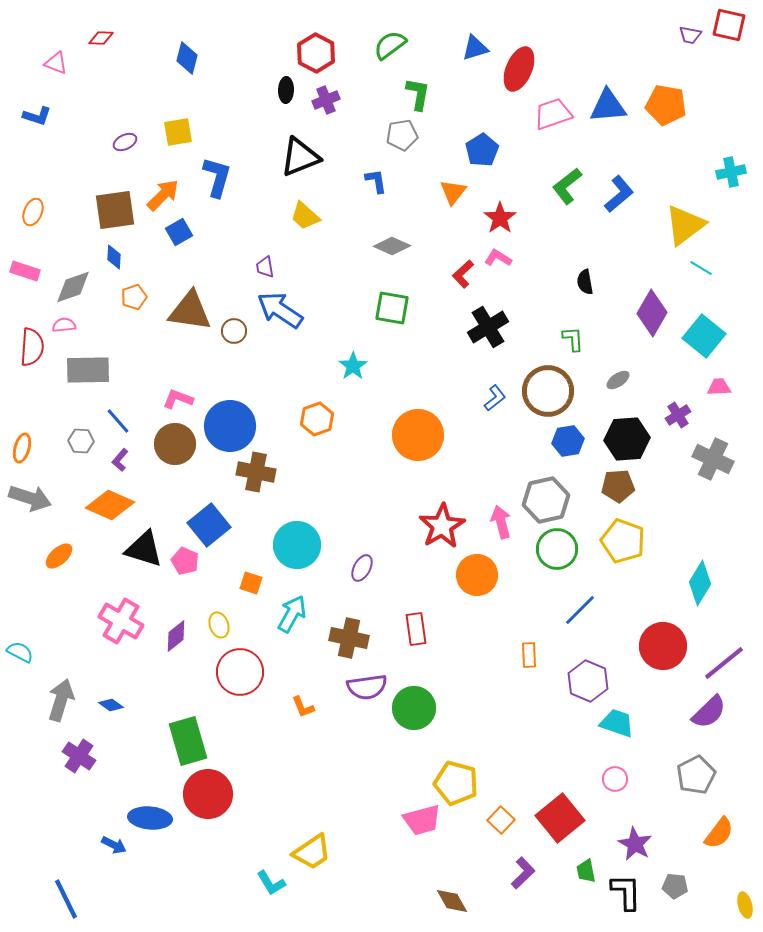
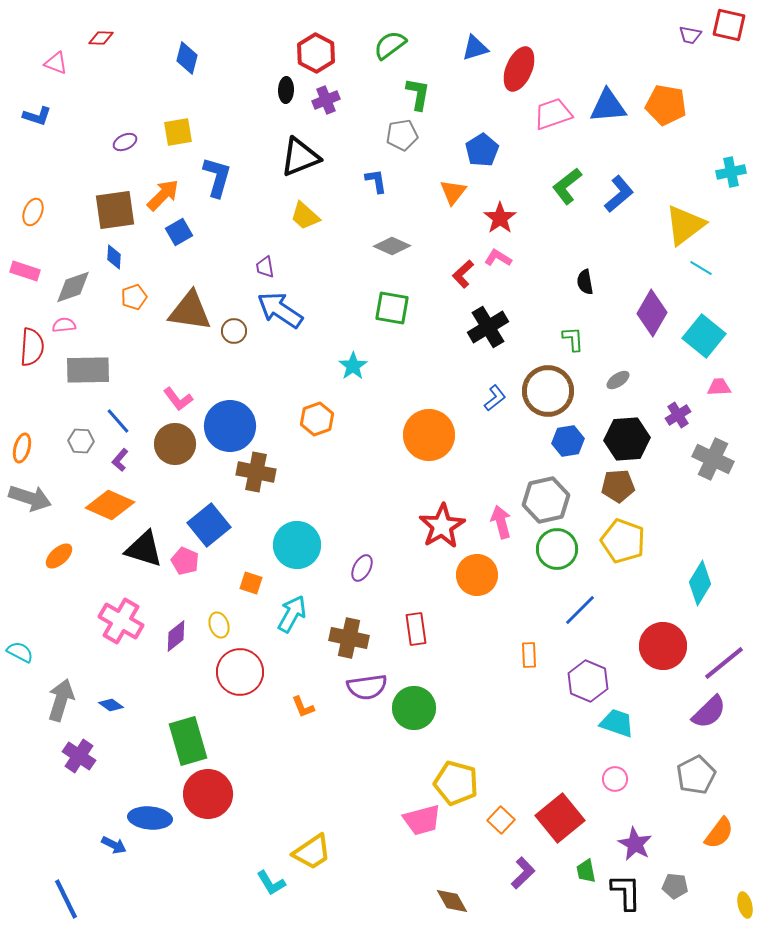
pink L-shape at (178, 399): rotated 148 degrees counterclockwise
orange circle at (418, 435): moved 11 px right
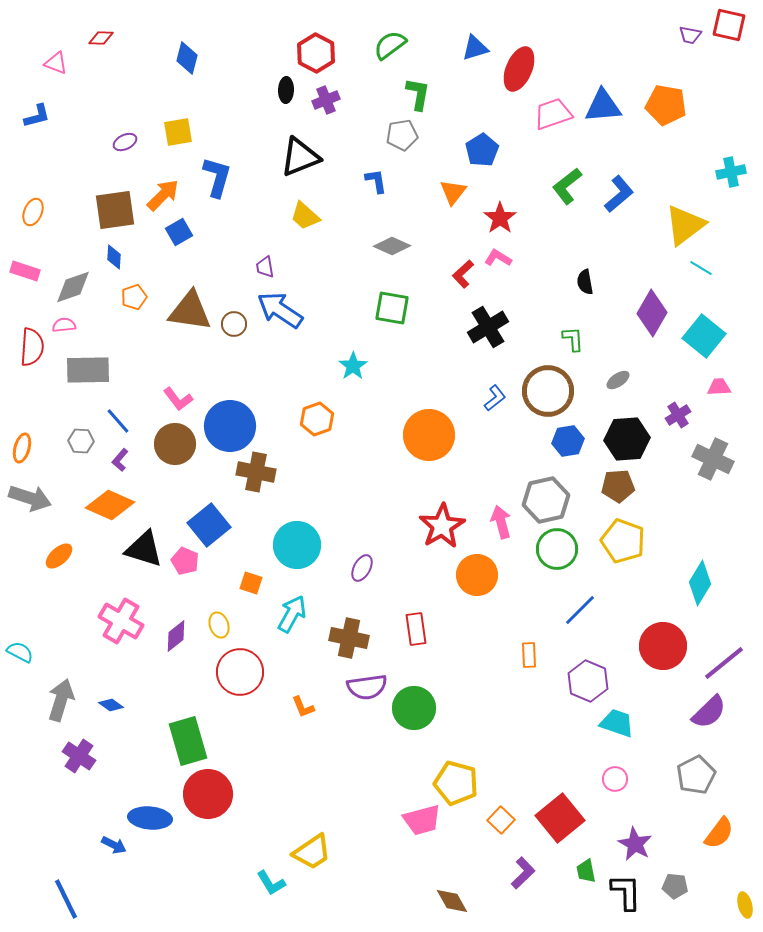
blue triangle at (608, 106): moved 5 px left
blue L-shape at (37, 116): rotated 32 degrees counterclockwise
brown circle at (234, 331): moved 7 px up
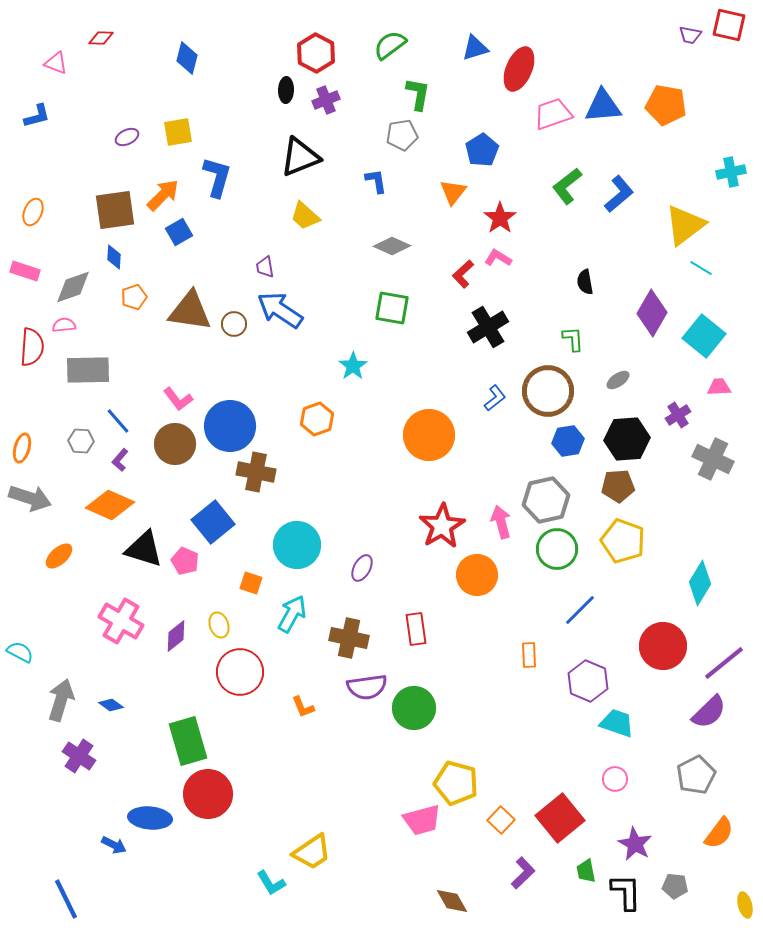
purple ellipse at (125, 142): moved 2 px right, 5 px up
blue square at (209, 525): moved 4 px right, 3 px up
